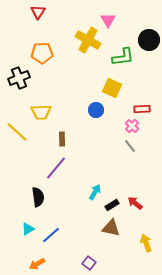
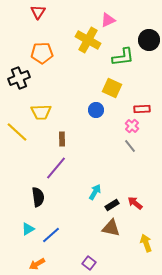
pink triangle: rotated 35 degrees clockwise
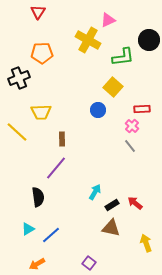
yellow square: moved 1 px right, 1 px up; rotated 18 degrees clockwise
blue circle: moved 2 px right
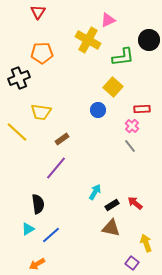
yellow trapezoid: rotated 10 degrees clockwise
brown rectangle: rotated 56 degrees clockwise
black semicircle: moved 7 px down
purple square: moved 43 px right
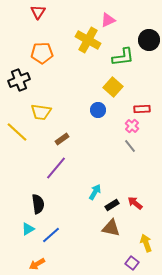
black cross: moved 2 px down
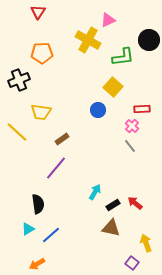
black rectangle: moved 1 px right
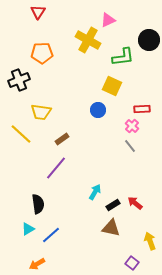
yellow square: moved 1 px left, 1 px up; rotated 18 degrees counterclockwise
yellow line: moved 4 px right, 2 px down
yellow arrow: moved 4 px right, 2 px up
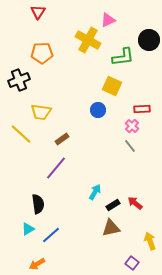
brown triangle: rotated 24 degrees counterclockwise
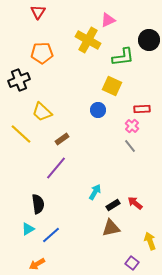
yellow trapezoid: moved 1 px right; rotated 35 degrees clockwise
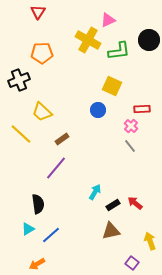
green L-shape: moved 4 px left, 6 px up
pink cross: moved 1 px left
brown triangle: moved 3 px down
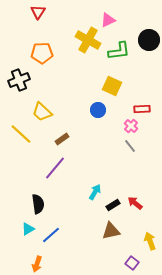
purple line: moved 1 px left
orange arrow: rotated 42 degrees counterclockwise
